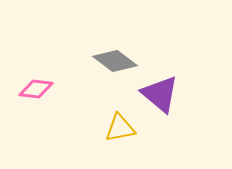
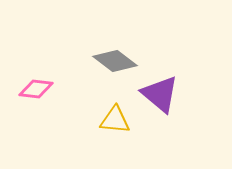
yellow triangle: moved 5 px left, 8 px up; rotated 16 degrees clockwise
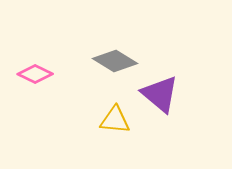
gray diamond: rotated 6 degrees counterclockwise
pink diamond: moved 1 px left, 15 px up; rotated 20 degrees clockwise
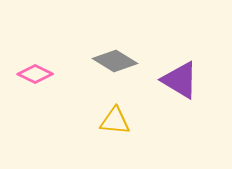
purple triangle: moved 20 px right, 14 px up; rotated 9 degrees counterclockwise
yellow triangle: moved 1 px down
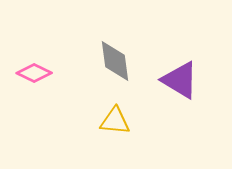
gray diamond: rotated 51 degrees clockwise
pink diamond: moved 1 px left, 1 px up
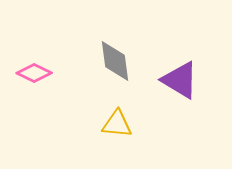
yellow triangle: moved 2 px right, 3 px down
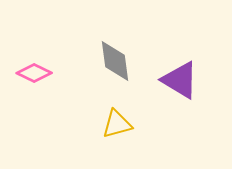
yellow triangle: rotated 20 degrees counterclockwise
